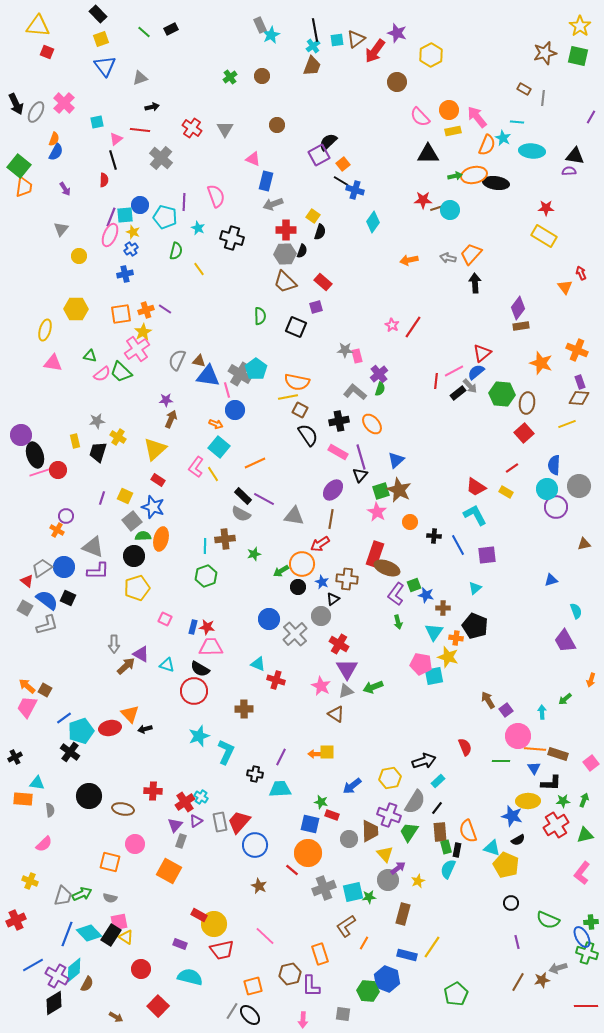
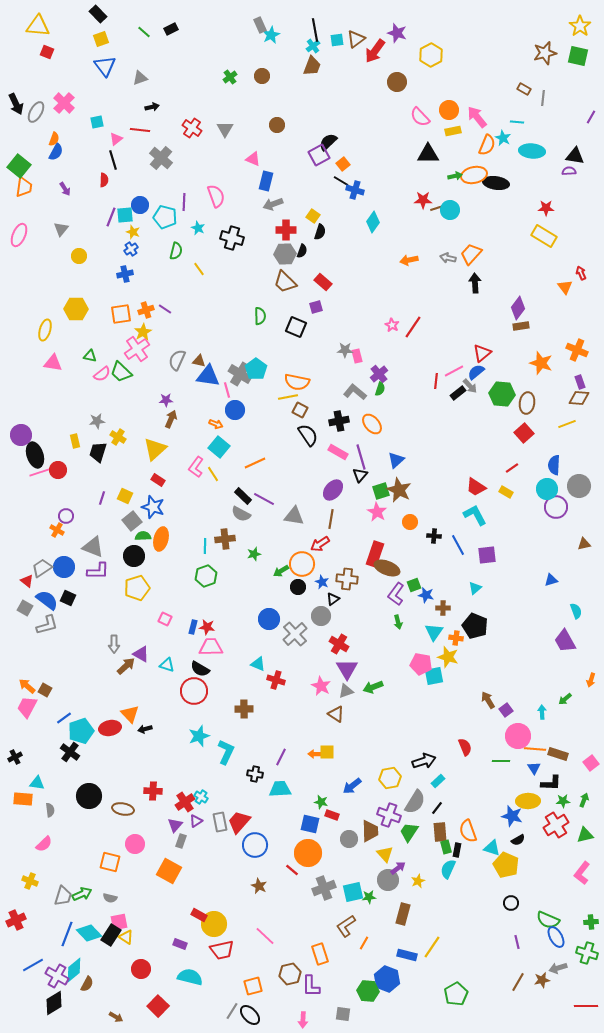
pink ellipse at (110, 235): moved 91 px left
blue ellipse at (582, 937): moved 26 px left
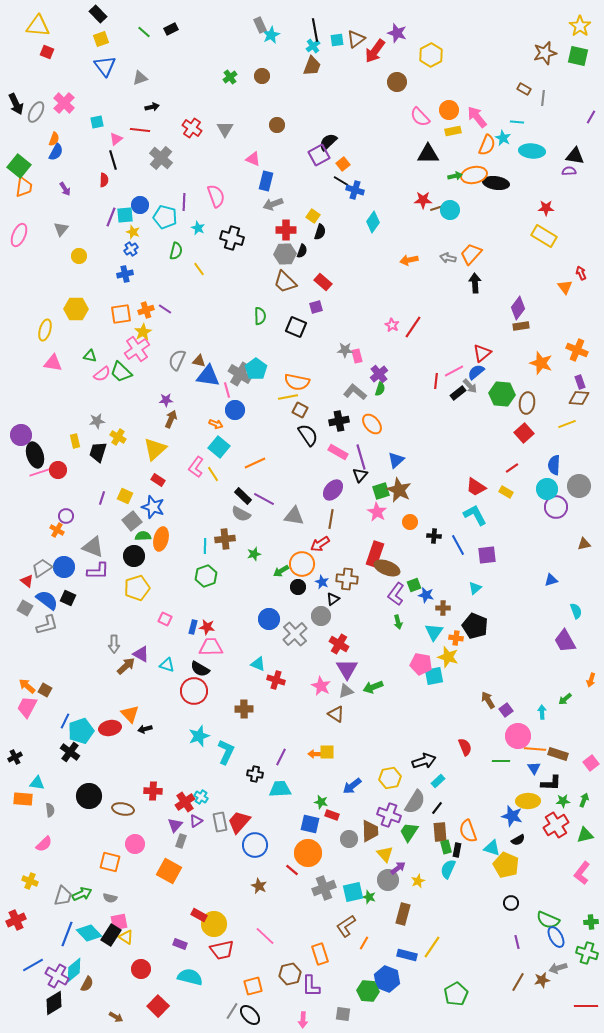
blue line at (64, 718): moved 1 px right, 3 px down; rotated 28 degrees counterclockwise
green star at (369, 897): rotated 24 degrees clockwise
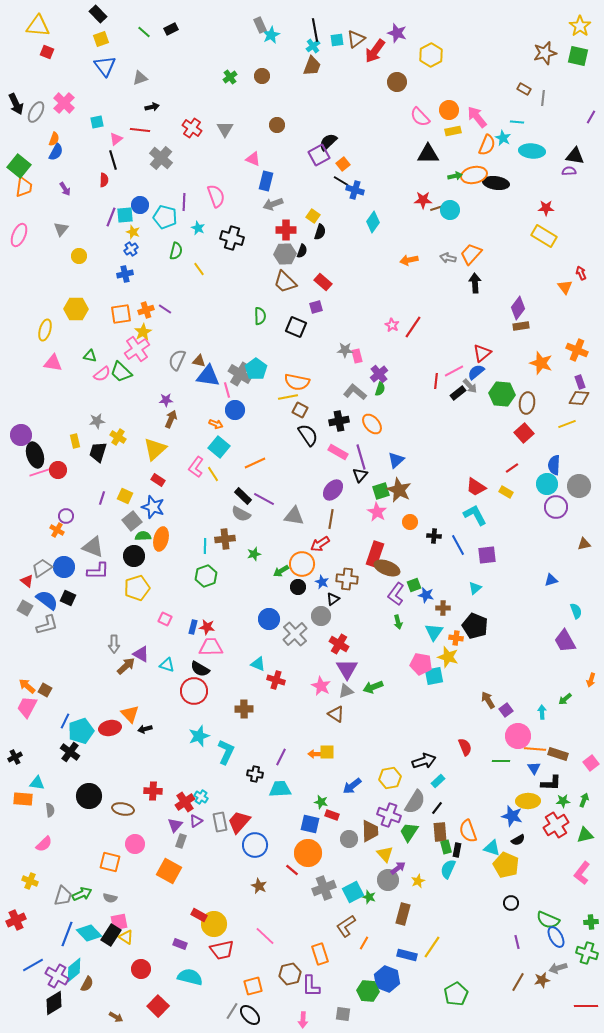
cyan circle at (547, 489): moved 5 px up
cyan square at (353, 892): rotated 15 degrees counterclockwise
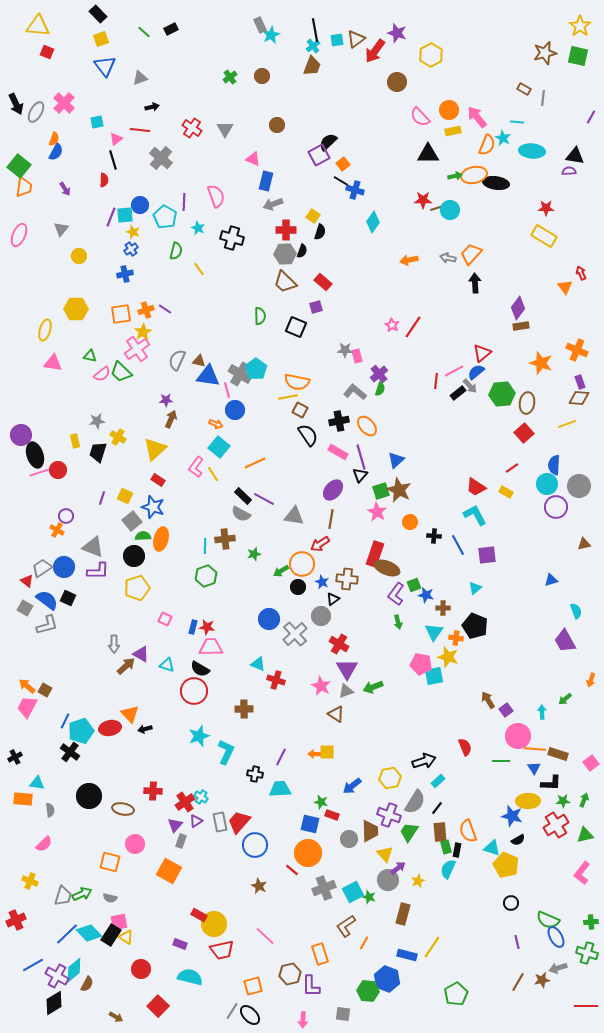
cyan pentagon at (165, 217): rotated 15 degrees clockwise
green hexagon at (502, 394): rotated 10 degrees counterclockwise
orange ellipse at (372, 424): moved 5 px left, 2 px down
blue line at (67, 934): rotated 25 degrees clockwise
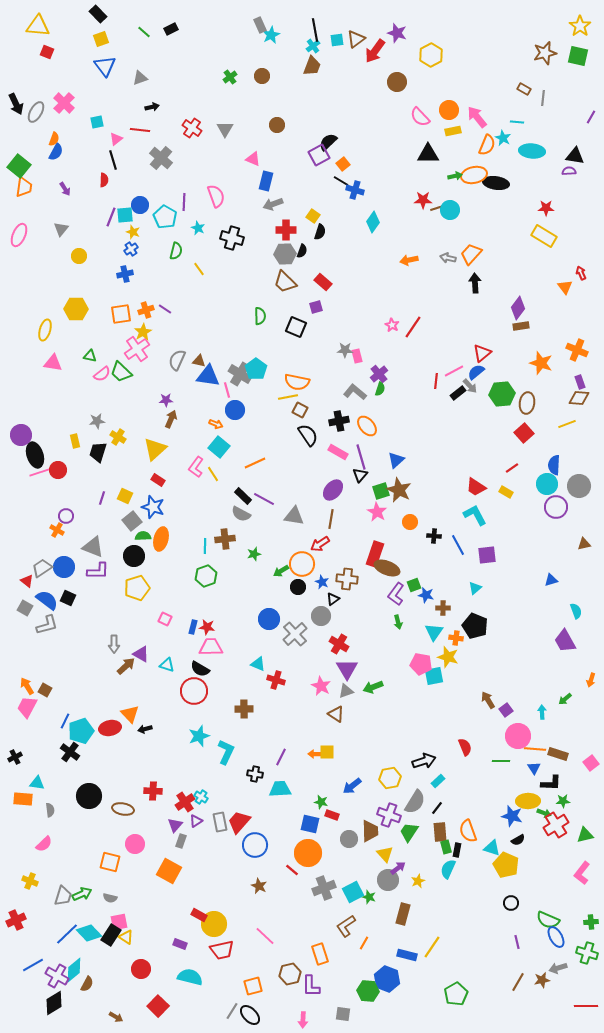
orange arrow at (27, 686): rotated 18 degrees clockwise
green arrow at (584, 800): moved 40 px left, 13 px down; rotated 88 degrees clockwise
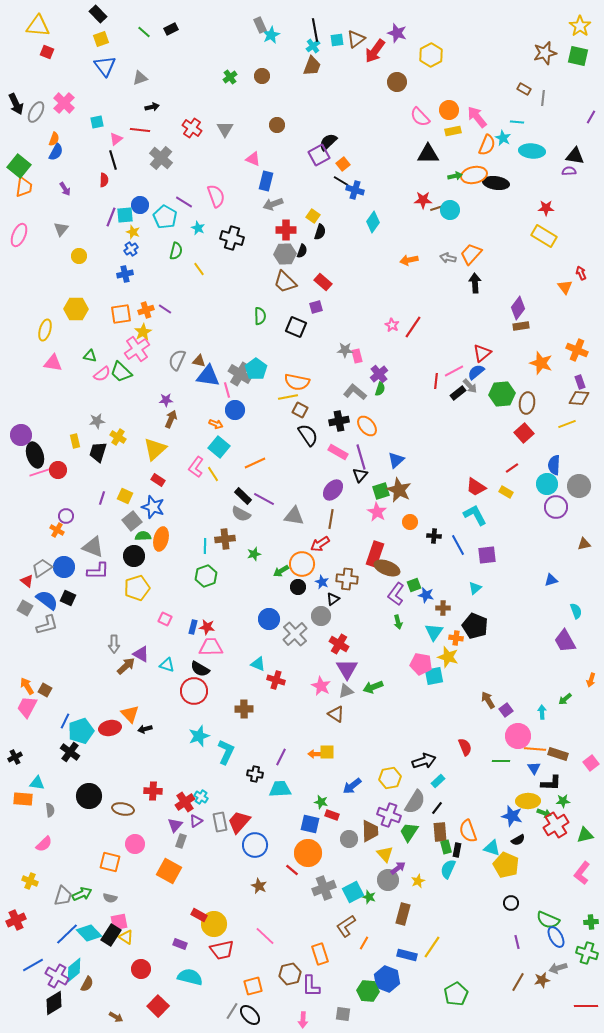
purple line at (184, 202): rotated 60 degrees counterclockwise
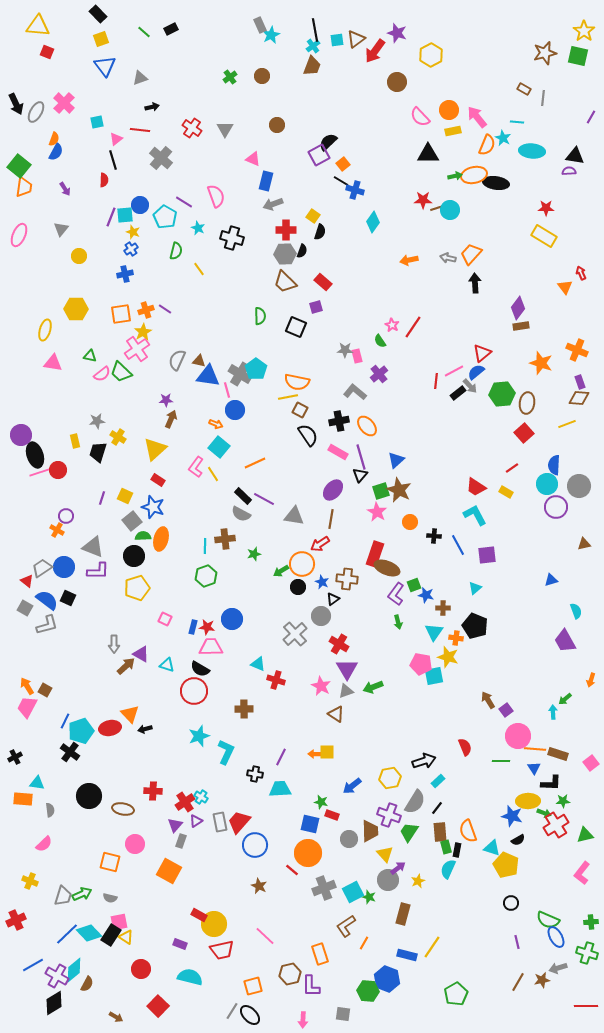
yellow star at (580, 26): moved 4 px right, 5 px down
green semicircle at (380, 389): moved 48 px up; rotated 128 degrees clockwise
blue circle at (269, 619): moved 37 px left
cyan arrow at (542, 712): moved 11 px right
